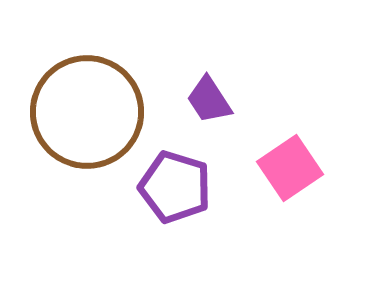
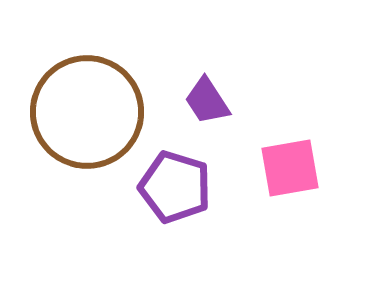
purple trapezoid: moved 2 px left, 1 px down
pink square: rotated 24 degrees clockwise
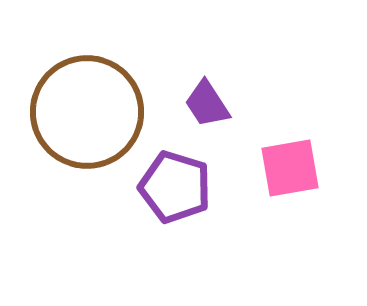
purple trapezoid: moved 3 px down
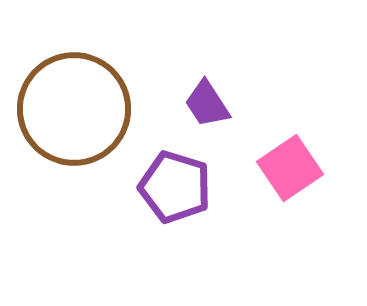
brown circle: moved 13 px left, 3 px up
pink square: rotated 24 degrees counterclockwise
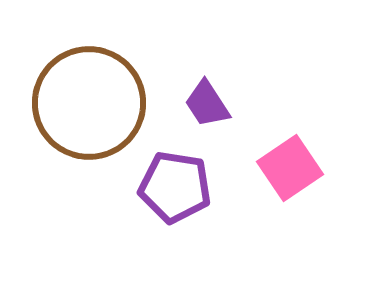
brown circle: moved 15 px right, 6 px up
purple pentagon: rotated 8 degrees counterclockwise
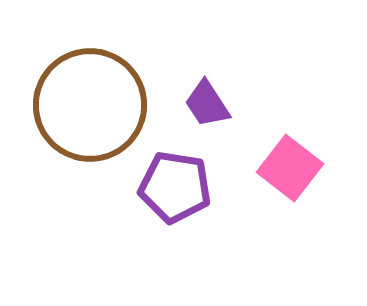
brown circle: moved 1 px right, 2 px down
pink square: rotated 18 degrees counterclockwise
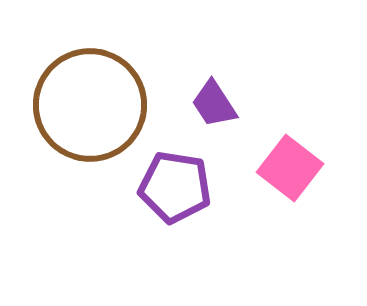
purple trapezoid: moved 7 px right
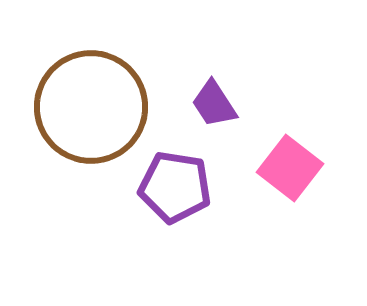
brown circle: moved 1 px right, 2 px down
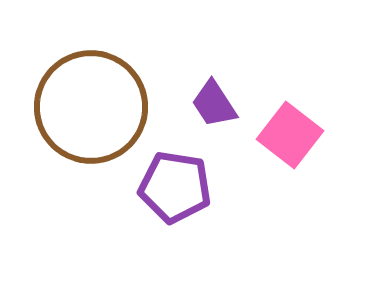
pink square: moved 33 px up
